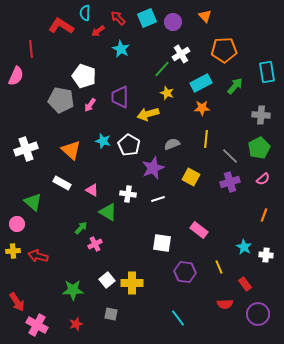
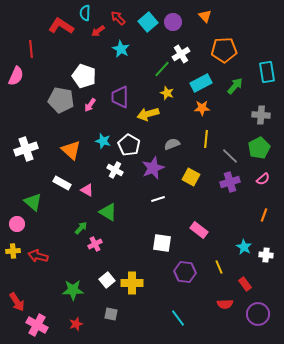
cyan square at (147, 18): moved 1 px right, 4 px down; rotated 18 degrees counterclockwise
pink triangle at (92, 190): moved 5 px left
white cross at (128, 194): moved 13 px left, 24 px up; rotated 21 degrees clockwise
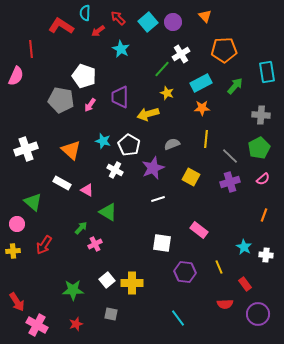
red arrow at (38, 256): moved 6 px right, 11 px up; rotated 72 degrees counterclockwise
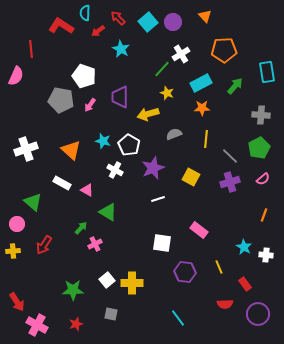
gray semicircle at (172, 144): moved 2 px right, 10 px up
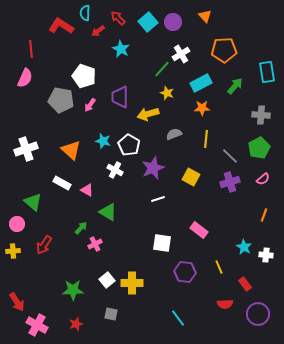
pink semicircle at (16, 76): moved 9 px right, 2 px down
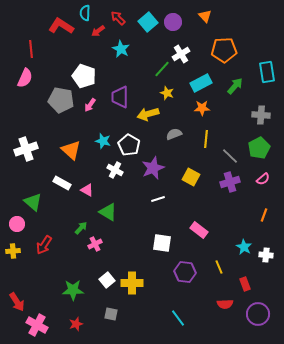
red rectangle at (245, 284): rotated 16 degrees clockwise
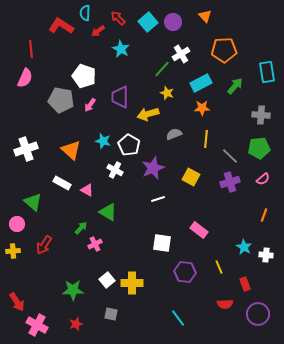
green pentagon at (259, 148): rotated 20 degrees clockwise
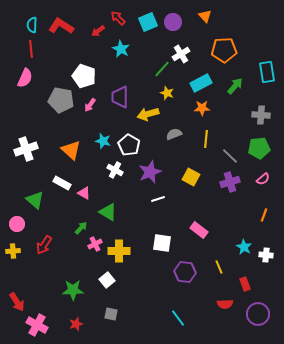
cyan semicircle at (85, 13): moved 53 px left, 12 px down
cyan square at (148, 22): rotated 18 degrees clockwise
purple star at (153, 168): moved 3 px left, 4 px down
pink triangle at (87, 190): moved 3 px left, 3 px down
green triangle at (33, 202): moved 2 px right, 2 px up
yellow cross at (132, 283): moved 13 px left, 32 px up
